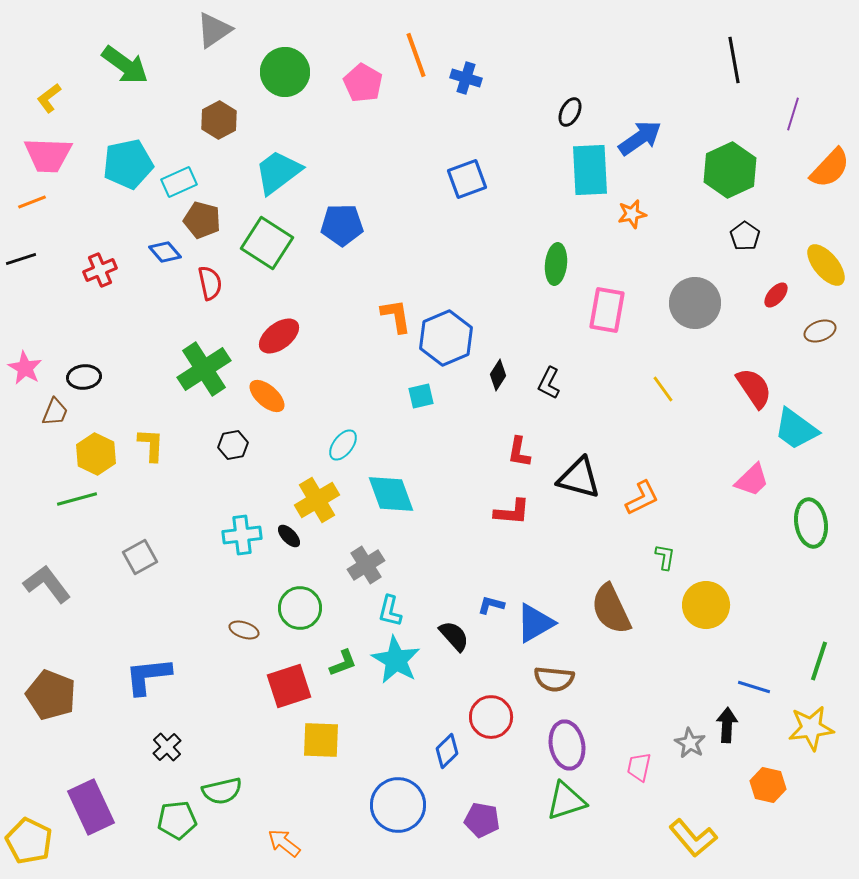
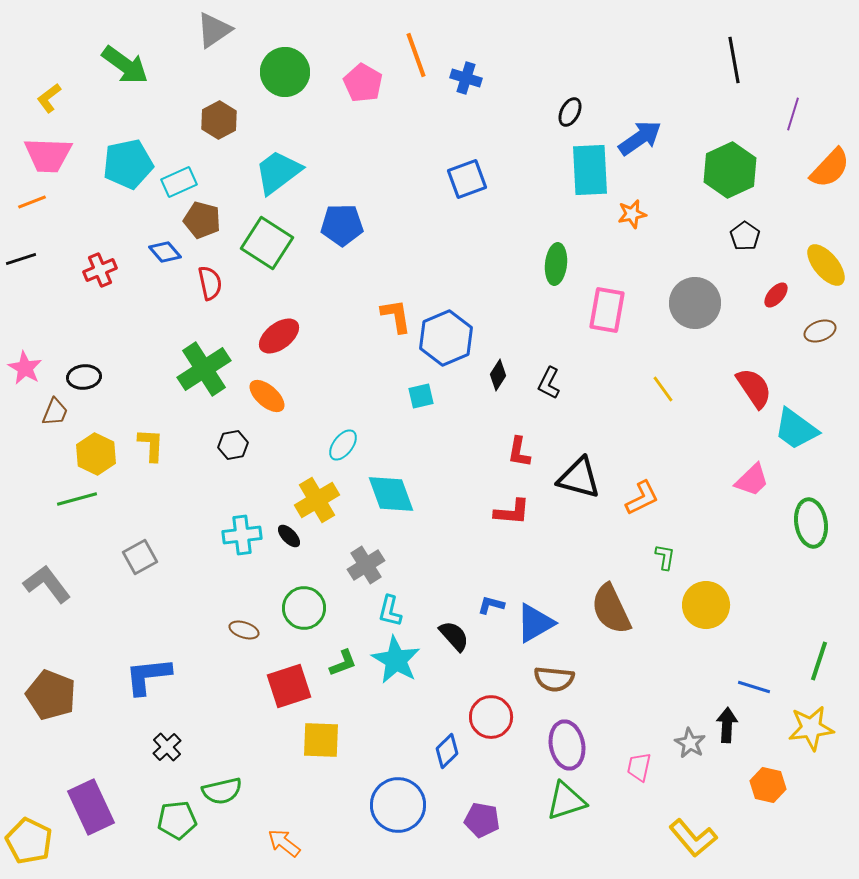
green circle at (300, 608): moved 4 px right
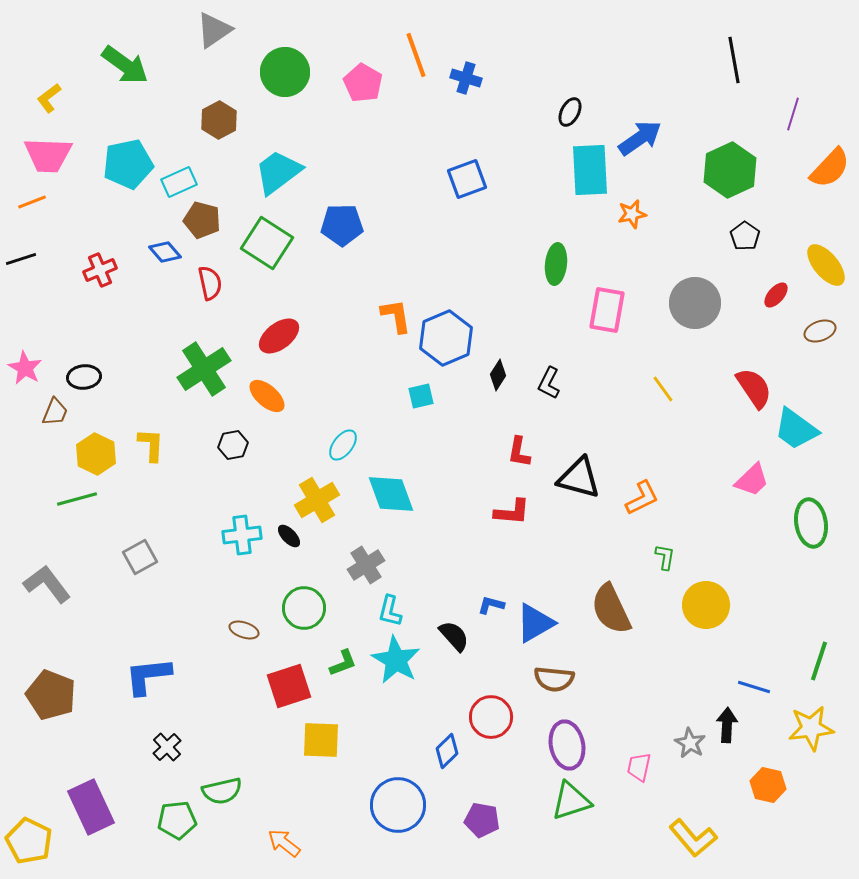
green triangle at (566, 801): moved 5 px right
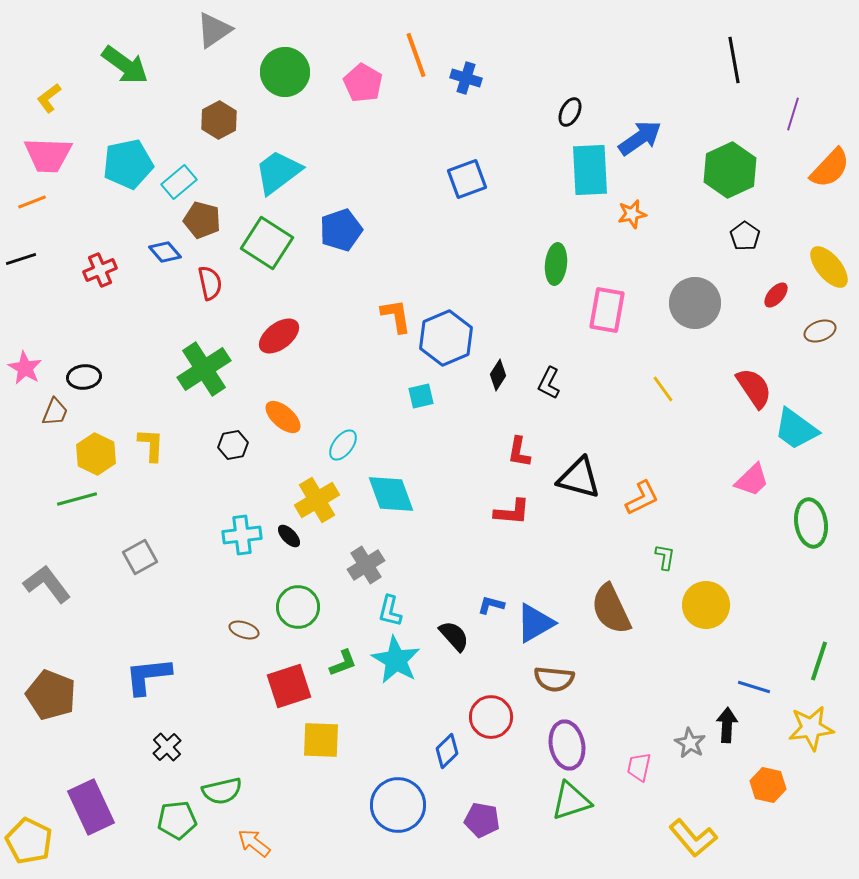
cyan rectangle at (179, 182): rotated 16 degrees counterclockwise
blue pentagon at (342, 225): moved 1 px left, 5 px down; rotated 18 degrees counterclockwise
yellow ellipse at (826, 265): moved 3 px right, 2 px down
orange ellipse at (267, 396): moved 16 px right, 21 px down
green circle at (304, 608): moved 6 px left, 1 px up
orange arrow at (284, 843): moved 30 px left
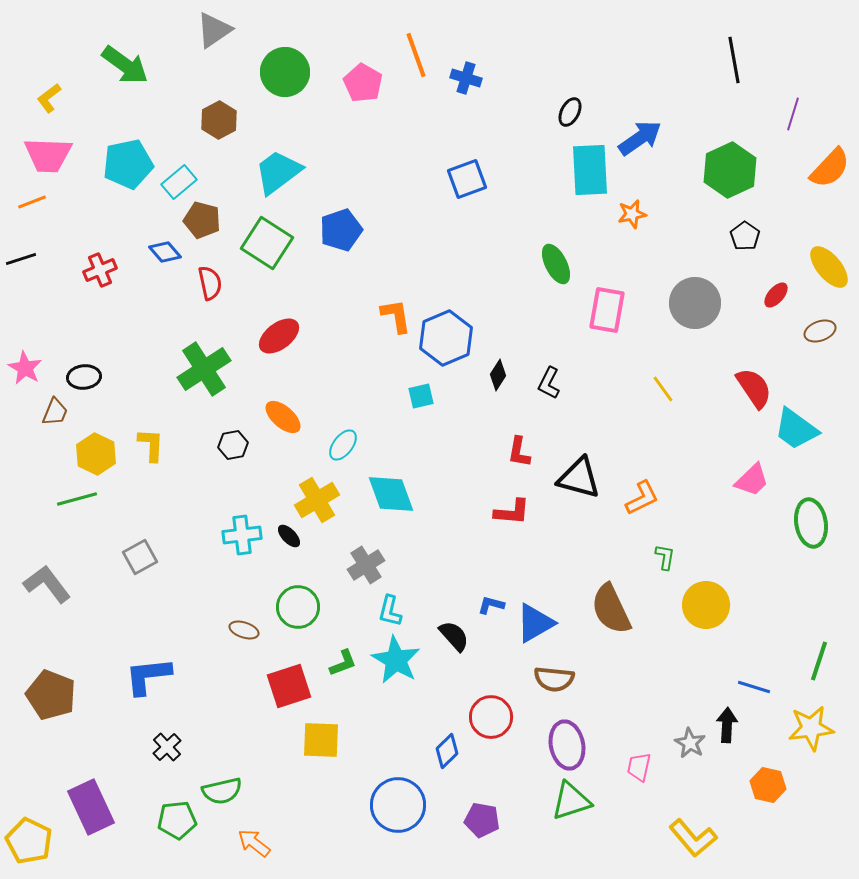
green ellipse at (556, 264): rotated 33 degrees counterclockwise
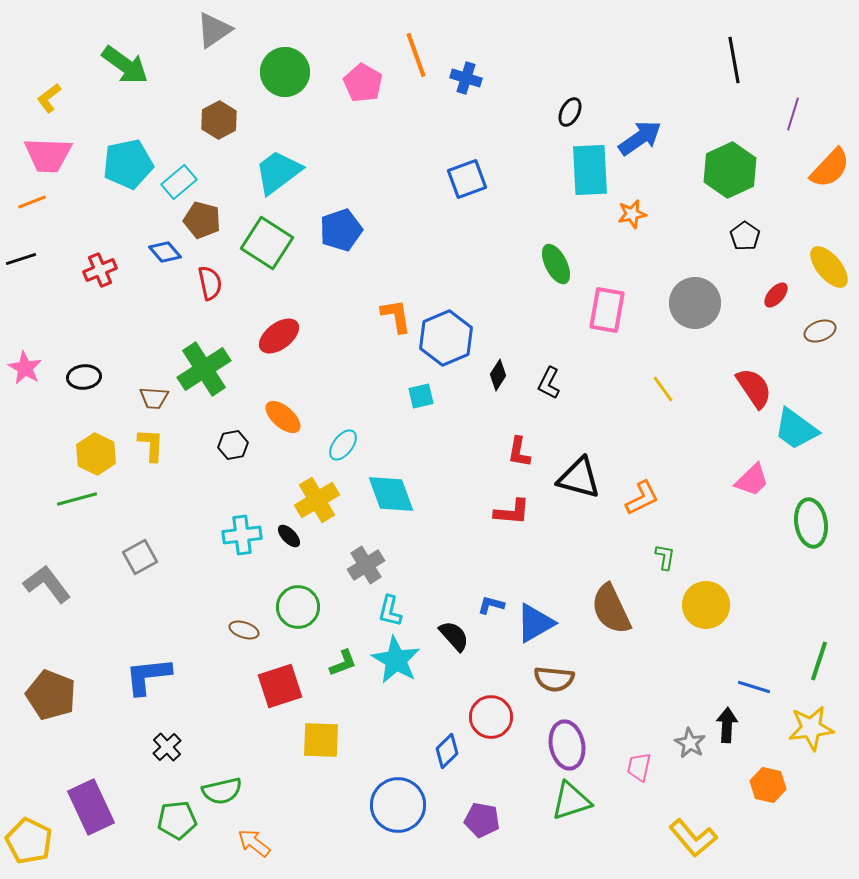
brown trapezoid at (55, 412): moved 99 px right, 14 px up; rotated 72 degrees clockwise
red square at (289, 686): moved 9 px left
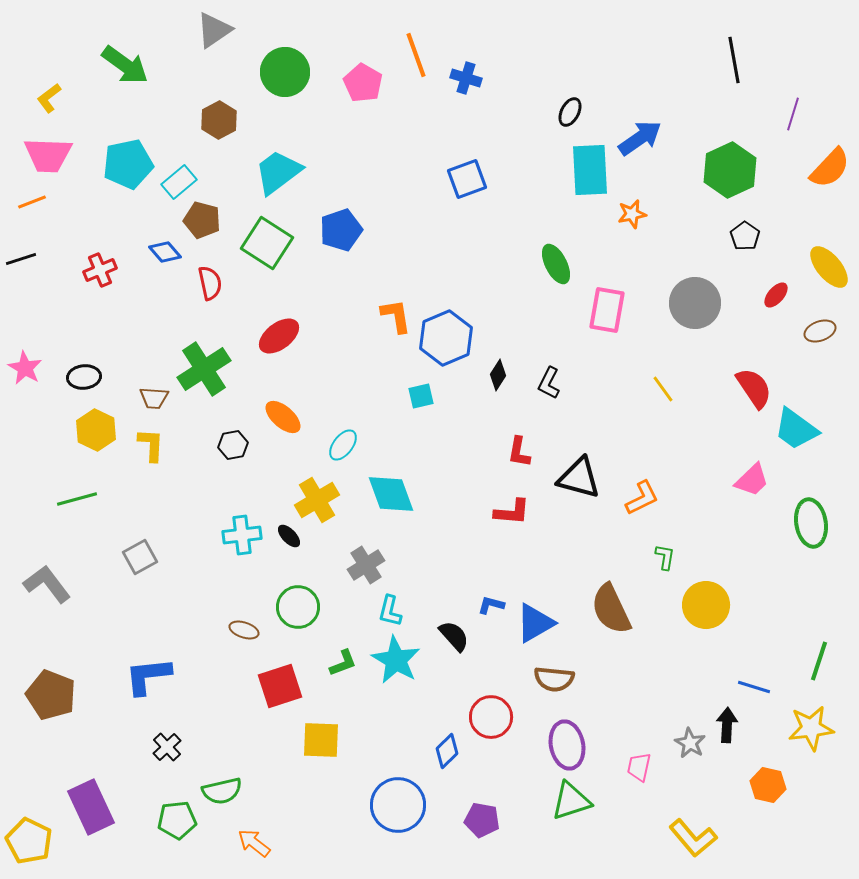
yellow hexagon at (96, 454): moved 24 px up
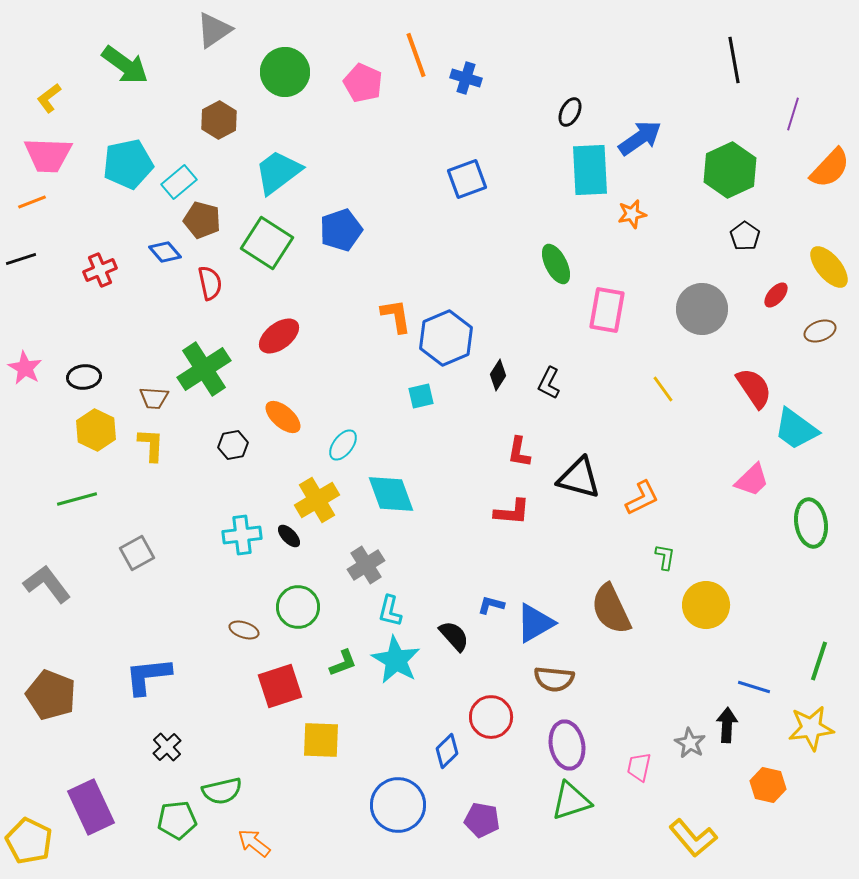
pink pentagon at (363, 83): rotated 6 degrees counterclockwise
gray circle at (695, 303): moved 7 px right, 6 px down
gray square at (140, 557): moved 3 px left, 4 px up
